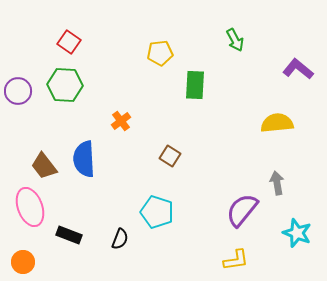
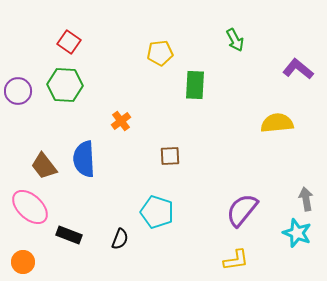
brown square: rotated 35 degrees counterclockwise
gray arrow: moved 29 px right, 16 px down
pink ellipse: rotated 27 degrees counterclockwise
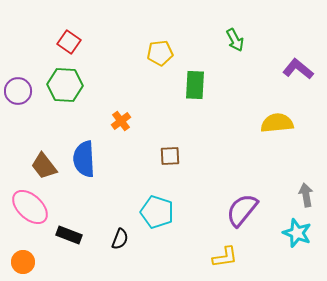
gray arrow: moved 4 px up
yellow L-shape: moved 11 px left, 3 px up
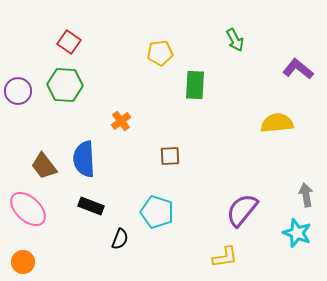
pink ellipse: moved 2 px left, 2 px down
black rectangle: moved 22 px right, 29 px up
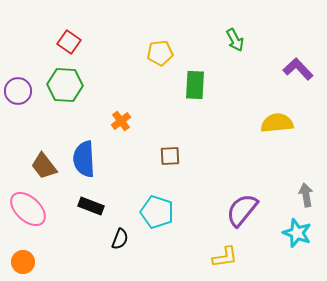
purple L-shape: rotated 8 degrees clockwise
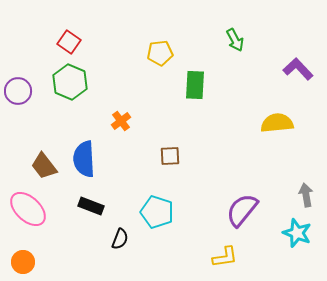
green hexagon: moved 5 px right, 3 px up; rotated 20 degrees clockwise
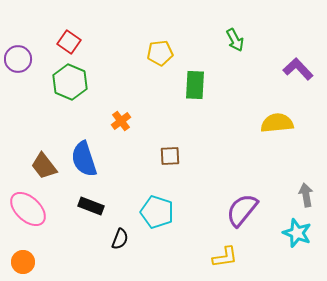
purple circle: moved 32 px up
blue semicircle: rotated 15 degrees counterclockwise
